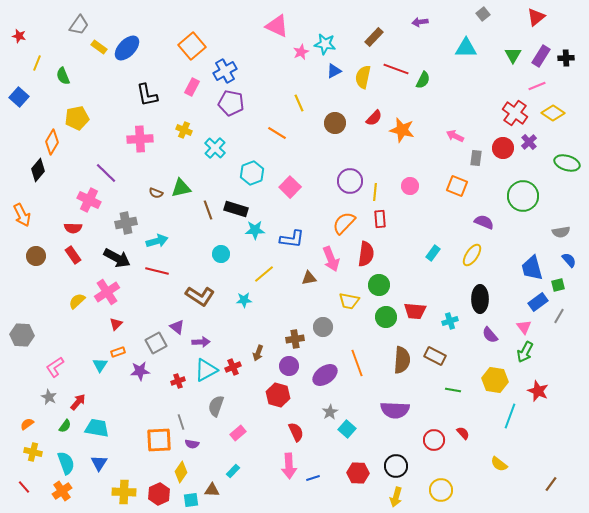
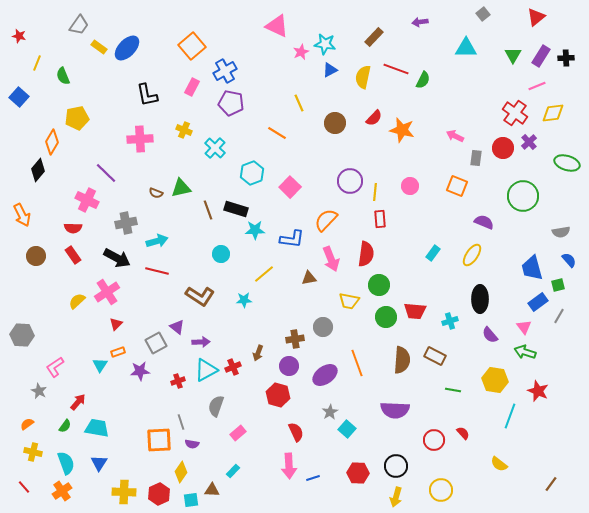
blue triangle at (334, 71): moved 4 px left, 1 px up
yellow diamond at (553, 113): rotated 40 degrees counterclockwise
pink cross at (89, 200): moved 2 px left
orange semicircle at (344, 223): moved 18 px left, 3 px up
green arrow at (525, 352): rotated 80 degrees clockwise
gray star at (49, 397): moved 10 px left, 6 px up
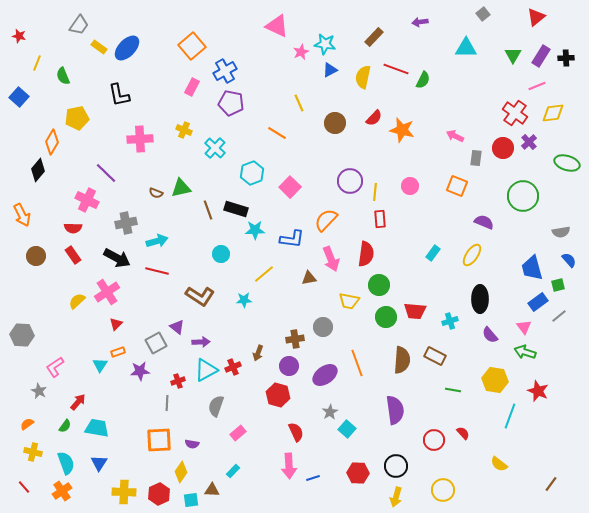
black L-shape at (147, 95): moved 28 px left
gray line at (559, 316): rotated 21 degrees clockwise
purple semicircle at (395, 410): rotated 100 degrees counterclockwise
gray line at (181, 422): moved 14 px left, 19 px up; rotated 21 degrees clockwise
yellow circle at (441, 490): moved 2 px right
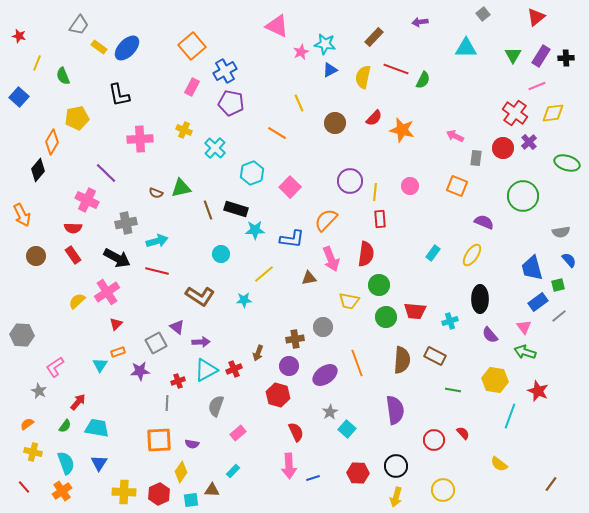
red cross at (233, 367): moved 1 px right, 2 px down
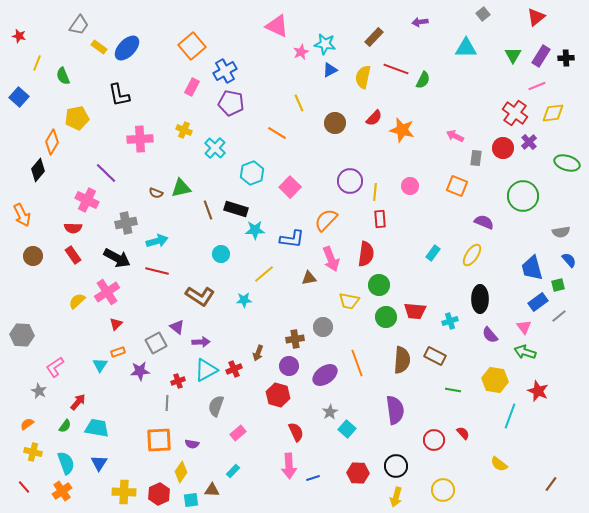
brown circle at (36, 256): moved 3 px left
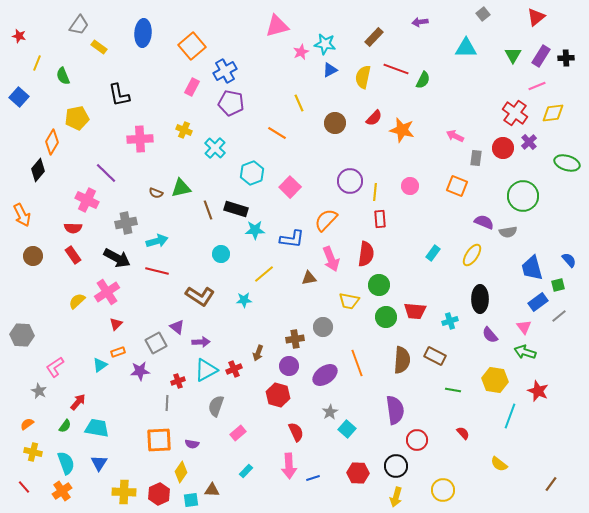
pink triangle at (277, 26): rotated 40 degrees counterclockwise
blue ellipse at (127, 48): moved 16 px right, 15 px up; rotated 40 degrees counterclockwise
gray semicircle at (561, 232): moved 53 px left
cyan triangle at (100, 365): rotated 21 degrees clockwise
red circle at (434, 440): moved 17 px left
cyan rectangle at (233, 471): moved 13 px right
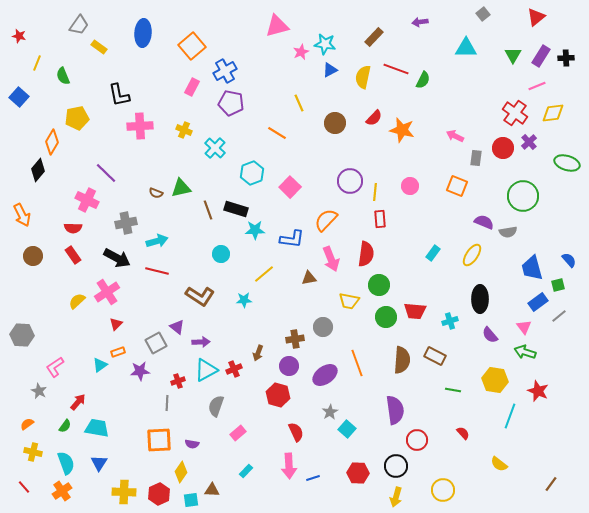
pink cross at (140, 139): moved 13 px up
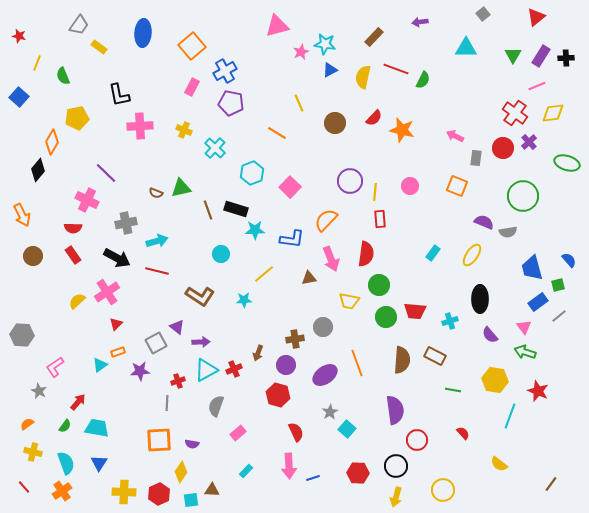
purple circle at (289, 366): moved 3 px left, 1 px up
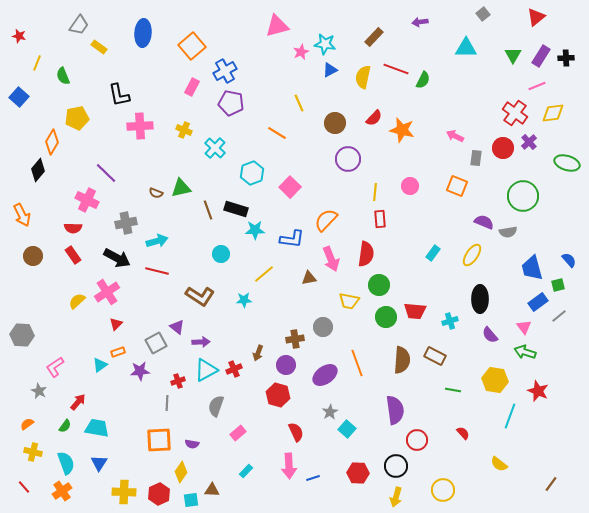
purple circle at (350, 181): moved 2 px left, 22 px up
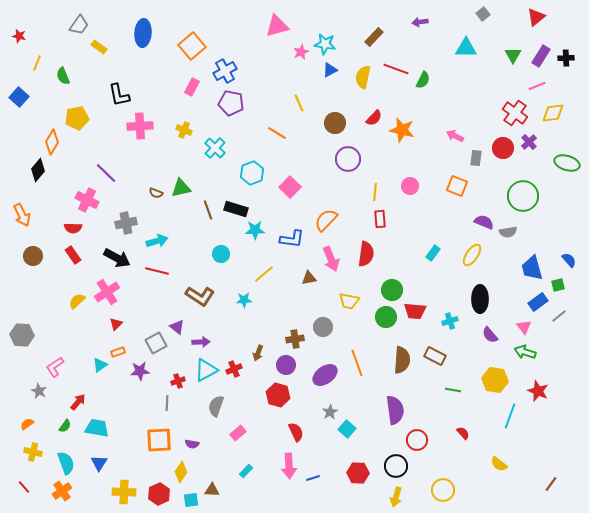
green circle at (379, 285): moved 13 px right, 5 px down
